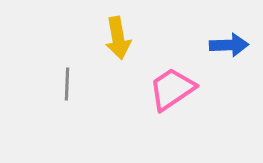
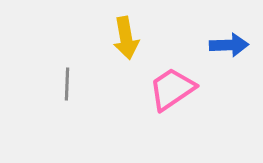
yellow arrow: moved 8 px right
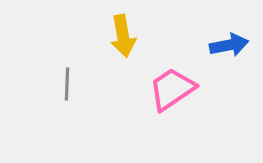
yellow arrow: moved 3 px left, 2 px up
blue arrow: rotated 9 degrees counterclockwise
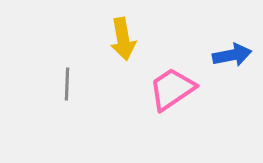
yellow arrow: moved 3 px down
blue arrow: moved 3 px right, 10 px down
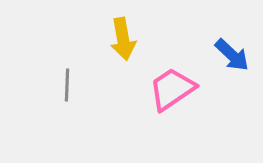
blue arrow: rotated 54 degrees clockwise
gray line: moved 1 px down
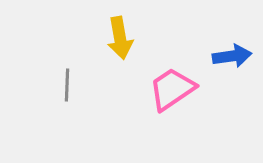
yellow arrow: moved 3 px left, 1 px up
blue arrow: moved 1 px down; rotated 51 degrees counterclockwise
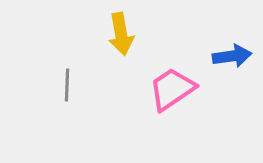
yellow arrow: moved 1 px right, 4 px up
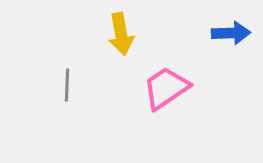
blue arrow: moved 1 px left, 23 px up; rotated 6 degrees clockwise
pink trapezoid: moved 6 px left, 1 px up
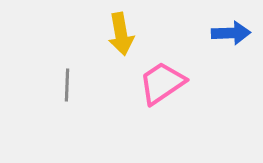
pink trapezoid: moved 4 px left, 5 px up
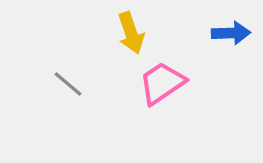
yellow arrow: moved 10 px right, 1 px up; rotated 9 degrees counterclockwise
gray line: moved 1 px right, 1 px up; rotated 52 degrees counterclockwise
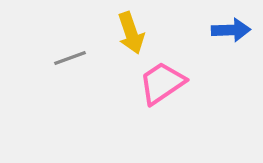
blue arrow: moved 3 px up
gray line: moved 2 px right, 26 px up; rotated 60 degrees counterclockwise
